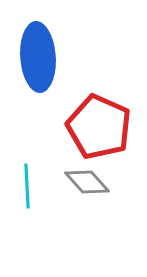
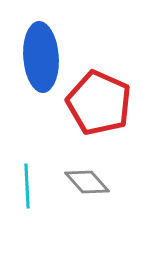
blue ellipse: moved 3 px right
red pentagon: moved 24 px up
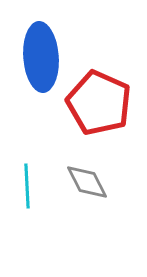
gray diamond: rotated 15 degrees clockwise
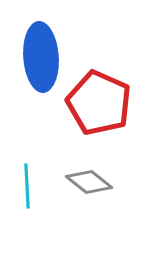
gray diamond: moved 2 px right; rotated 24 degrees counterclockwise
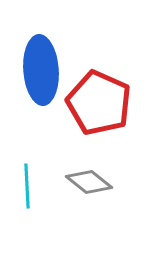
blue ellipse: moved 13 px down
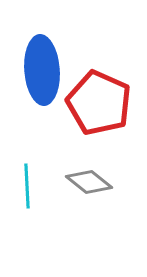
blue ellipse: moved 1 px right
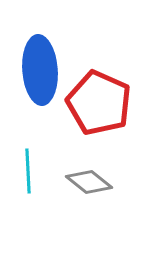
blue ellipse: moved 2 px left
cyan line: moved 1 px right, 15 px up
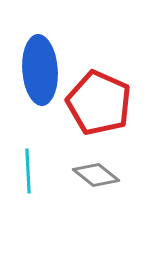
gray diamond: moved 7 px right, 7 px up
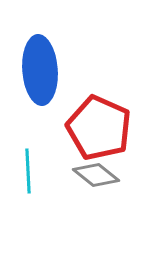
red pentagon: moved 25 px down
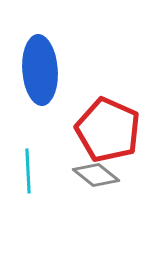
red pentagon: moved 9 px right, 2 px down
